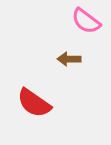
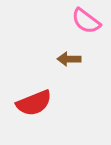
red semicircle: rotated 57 degrees counterclockwise
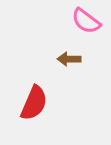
red semicircle: rotated 45 degrees counterclockwise
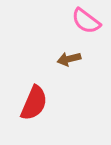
brown arrow: rotated 15 degrees counterclockwise
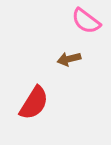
red semicircle: rotated 9 degrees clockwise
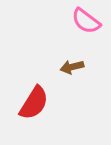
brown arrow: moved 3 px right, 8 px down
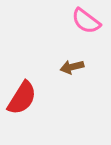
red semicircle: moved 12 px left, 5 px up
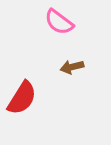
pink semicircle: moved 27 px left, 1 px down
